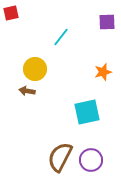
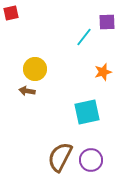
cyan line: moved 23 px right
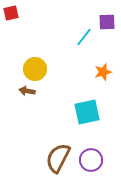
brown semicircle: moved 2 px left, 1 px down
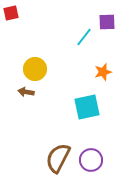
brown arrow: moved 1 px left, 1 px down
cyan square: moved 5 px up
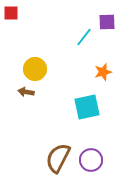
red square: rotated 14 degrees clockwise
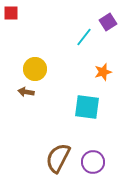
purple square: moved 1 px right; rotated 30 degrees counterclockwise
cyan square: rotated 20 degrees clockwise
purple circle: moved 2 px right, 2 px down
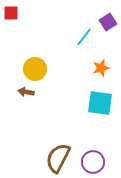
orange star: moved 2 px left, 4 px up
cyan square: moved 13 px right, 4 px up
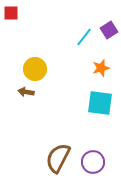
purple square: moved 1 px right, 8 px down
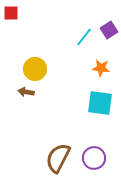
orange star: rotated 24 degrees clockwise
purple circle: moved 1 px right, 4 px up
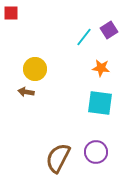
purple circle: moved 2 px right, 6 px up
